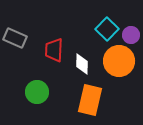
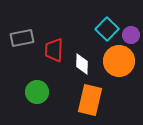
gray rectangle: moved 7 px right; rotated 35 degrees counterclockwise
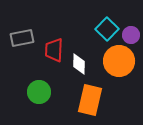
white diamond: moved 3 px left
green circle: moved 2 px right
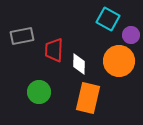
cyan square: moved 1 px right, 10 px up; rotated 15 degrees counterclockwise
gray rectangle: moved 2 px up
orange rectangle: moved 2 px left, 2 px up
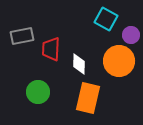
cyan square: moved 2 px left
red trapezoid: moved 3 px left, 1 px up
green circle: moved 1 px left
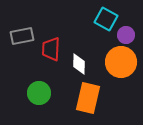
purple circle: moved 5 px left
orange circle: moved 2 px right, 1 px down
green circle: moved 1 px right, 1 px down
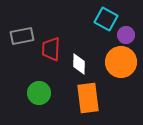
orange rectangle: rotated 20 degrees counterclockwise
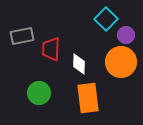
cyan square: rotated 15 degrees clockwise
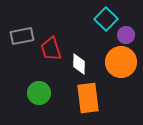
red trapezoid: rotated 20 degrees counterclockwise
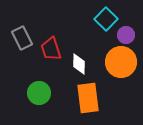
gray rectangle: moved 2 px down; rotated 75 degrees clockwise
